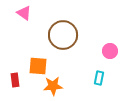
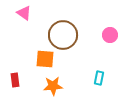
pink circle: moved 16 px up
orange square: moved 7 px right, 7 px up
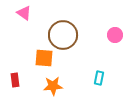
pink circle: moved 5 px right
orange square: moved 1 px left, 1 px up
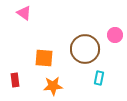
brown circle: moved 22 px right, 14 px down
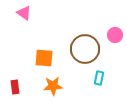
red rectangle: moved 7 px down
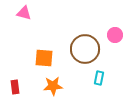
pink triangle: rotated 21 degrees counterclockwise
